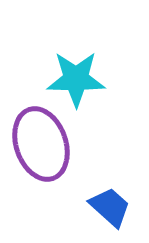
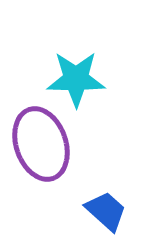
blue trapezoid: moved 4 px left, 4 px down
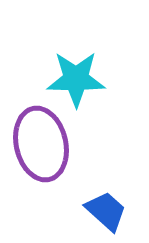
purple ellipse: rotated 6 degrees clockwise
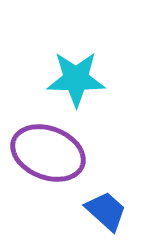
purple ellipse: moved 7 px right, 9 px down; rotated 56 degrees counterclockwise
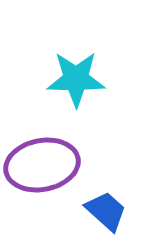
purple ellipse: moved 6 px left, 12 px down; rotated 32 degrees counterclockwise
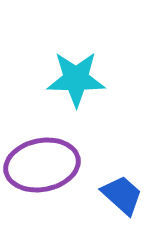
blue trapezoid: moved 16 px right, 16 px up
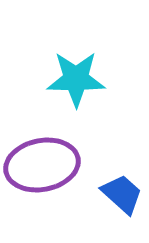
blue trapezoid: moved 1 px up
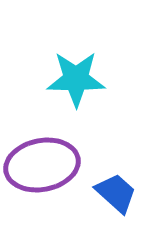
blue trapezoid: moved 6 px left, 1 px up
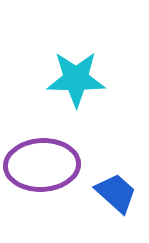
purple ellipse: rotated 8 degrees clockwise
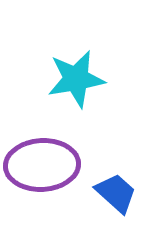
cyan star: rotated 10 degrees counterclockwise
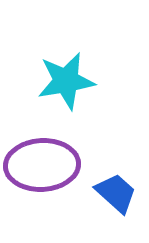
cyan star: moved 10 px left, 2 px down
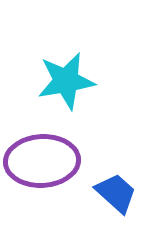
purple ellipse: moved 4 px up
